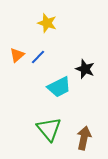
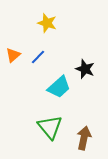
orange triangle: moved 4 px left
cyan trapezoid: rotated 15 degrees counterclockwise
green triangle: moved 1 px right, 2 px up
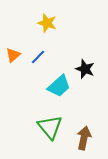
cyan trapezoid: moved 1 px up
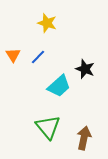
orange triangle: rotated 21 degrees counterclockwise
green triangle: moved 2 px left
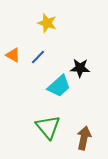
orange triangle: rotated 28 degrees counterclockwise
black star: moved 5 px left, 1 px up; rotated 18 degrees counterclockwise
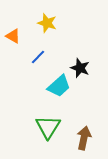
orange triangle: moved 19 px up
black star: rotated 18 degrees clockwise
green triangle: rotated 12 degrees clockwise
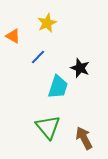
yellow star: rotated 30 degrees clockwise
cyan trapezoid: moved 1 px left, 1 px down; rotated 30 degrees counterclockwise
green triangle: rotated 12 degrees counterclockwise
brown arrow: rotated 40 degrees counterclockwise
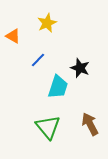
blue line: moved 3 px down
brown arrow: moved 6 px right, 14 px up
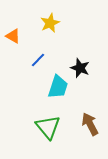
yellow star: moved 3 px right
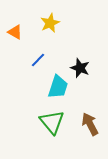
orange triangle: moved 2 px right, 4 px up
green triangle: moved 4 px right, 5 px up
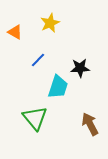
black star: rotated 24 degrees counterclockwise
green triangle: moved 17 px left, 4 px up
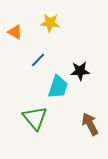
yellow star: rotated 30 degrees clockwise
black star: moved 3 px down
